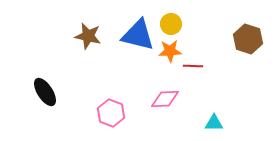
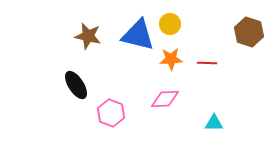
yellow circle: moved 1 px left
brown hexagon: moved 1 px right, 7 px up
orange star: moved 1 px right, 8 px down
red line: moved 14 px right, 3 px up
black ellipse: moved 31 px right, 7 px up
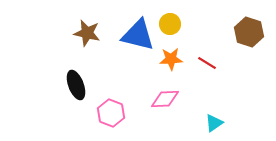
brown star: moved 1 px left, 3 px up
red line: rotated 30 degrees clockwise
black ellipse: rotated 12 degrees clockwise
cyan triangle: rotated 36 degrees counterclockwise
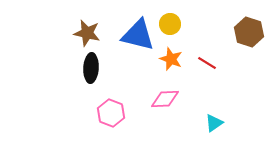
orange star: rotated 25 degrees clockwise
black ellipse: moved 15 px right, 17 px up; rotated 24 degrees clockwise
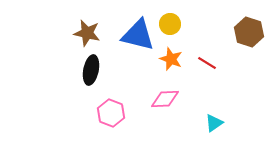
black ellipse: moved 2 px down; rotated 8 degrees clockwise
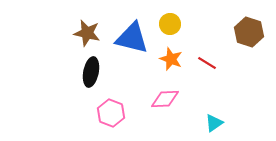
blue triangle: moved 6 px left, 3 px down
black ellipse: moved 2 px down
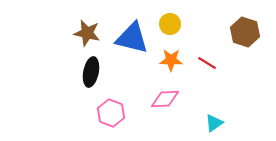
brown hexagon: moved 4 px left
orange star: moved 1 px down; rotated 20 degrees counterclockwise
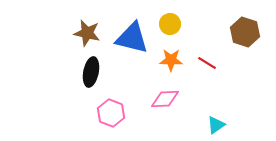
cyan triangle: moved 2 px right, 2 px down
